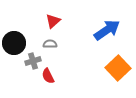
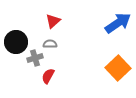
blue arrow: moved 11 px right, 7 px up
black circle: moved 2 px right, 1 px up
gray cross: moved 2 px right, 3 px up
red semicircle: rotated 56 degrees clockwise
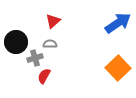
red semicircle: moved 4 px left
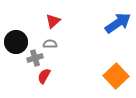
orange square: moved 2 px left, 8 px down
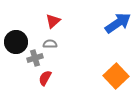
red semicircle: moved 1 px right, 2 px down
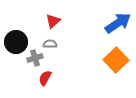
orange square: moved 16 px up
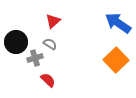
blue arrow: rotated 112 degrees counterclockwise
gray semicircle: rotated 32 degrees clockwise
red semicircle: moved 3 px right, 2 px down; rotated 105 degrees clockwise
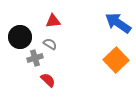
red triangle: rotated 35 degrees clockwise
black circle: moved 4 px right, 5 px up
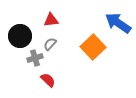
red triangle: moved 2 px left, 1 px up
black circle: moved 1 px up
gray semicircle: rotated 80 degrees counterclockwise
orange square: moved 23 px left, 13 px up
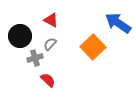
red triangle: rotated 35 degrees clockwise
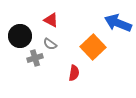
blue arrow: rotated 12 degrees counterclockwise
gray semicircle: rotated 96 degrees counterclockwise
red semicircle: moved 26 px right, 7 px up; rotated 56 degrees clockwise
